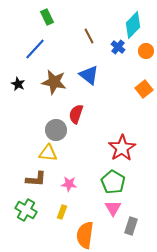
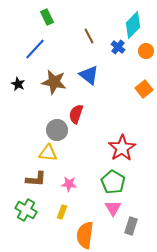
gray circle: moved 1 px right
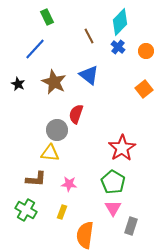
cyan diamond: moved 13 px left, 3 px up
brown star: rotated 15 degrees clockwise
yellow triangle: moved 2 px right
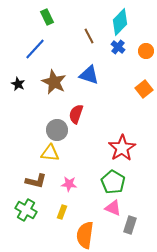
blue triangle: rotated 20 degrees counterclockwise
brown L-shape: moved 2 px down; rotated 10 degrees clockwise
pink triangle: rotated 36 degrees counterclockwise
gray rectangle: moved 1 px left, 1 px up
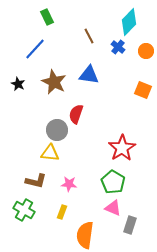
cyan diamond: moved 9 px right
blue triangle: rotated 10 degrees counterclockwise
orange square: moved 1 px left, 1 px down; rotated 30 degrees counterclockwise
green cross: moved 2 px left
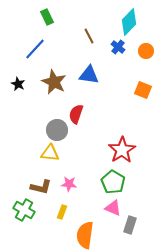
red star: moved 2 px down
brown L-shape: moved 5 px right, 6 px down
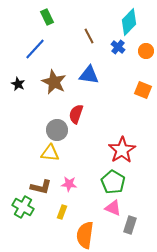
green cross: moved 1 px left, 3 px up
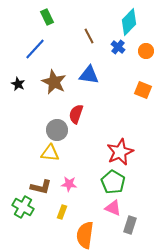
red star: moved 2 px left, 2 px down; rotated 8 degrees clockwise
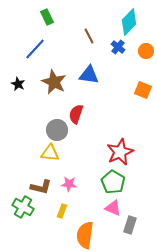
yellow rectangle: moved 1 px up
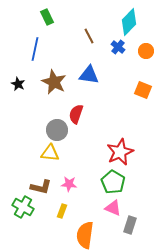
blue line: rotated 30 degrees counterclockwise
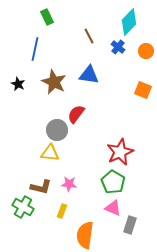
red semicircle: rotated 18 degrees clockwise
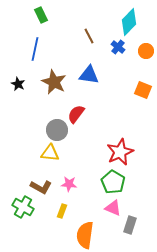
green rectangle: moved 6 px left, 2 px up
brown L-shape: rotated 15 degrees clockwise
